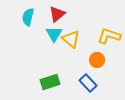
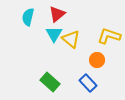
green rectangle: rotated 60 degrees clockwise
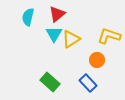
yellow triangle: rotated 48 degrees clockwise
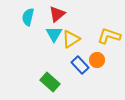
blue rectangle: moved 8 px left, 18 px up
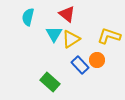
red triangle: moved 10 px right; rotated 42 degrees counterclockwise
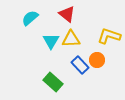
cyan semicircle: moved 2 px right, 1 px down; rotated 36 degrees clockwise
cyan triangle: moved 3 px left, 7 px down
yellow triangle: rotated 30 degrees clockwise
green rectangle: moved 3 px right
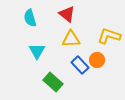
cyan semicircle: rotated 66 degrees counterclockwise
cyan triangle: moved 14 px left, 10 px down
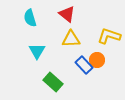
blue rectangle: moved 4 px right
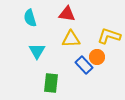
red triangle: rotated 30 degrees counterclockwise
orange circle: moved 3 px up
green rectangle: moved 2 px left, 1 px down; rotated 54 degrees clockwise
